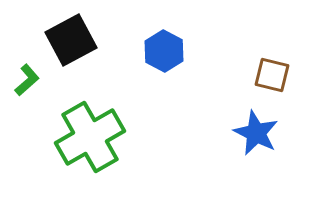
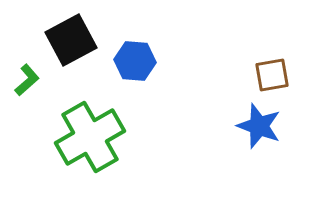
blue hexagon: moved 29 px left, 10 px down; rotated 24 degrees counterclockwise
brown square: rotated 24 degrees counterclockwise
blue star: moved 3 px right, 7 px up; rotated 6 degrees counterclockwise
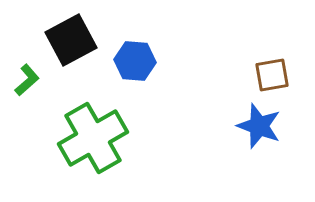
green cross: moved 3 px right, 1 px down
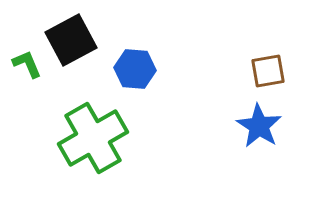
blue hexagon: moved 8 px down
brown square: moved 4 px left, 4 px up
green L-shape: moved 16 px up; rotated 72 degrees counterclockwise
blue star: rotated 12 degrees clockwise
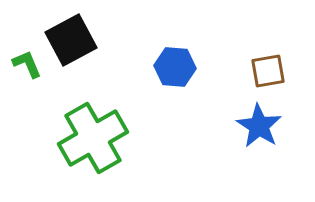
blue hexagon: moved 40 px right, 2 px up
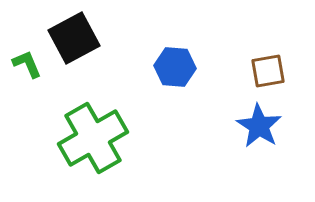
black square: moved 3 px right, 2 px up
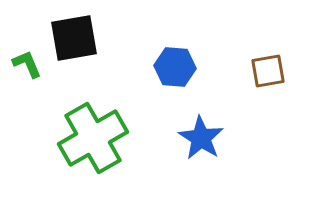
black square: rotated 18 degrees clockwise
blue star: moved 58 px left, 12 px down
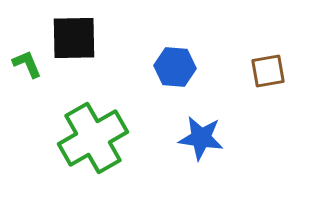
black square: rotated 9 degrees clockwise
blue star: rotated 24 degrees counterclockwise
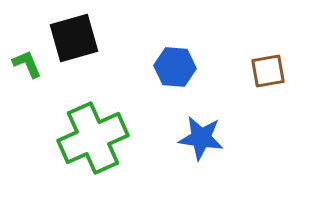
black square: rotated 15 degrees counterclockwise
green cross: rotated 6 degrees clockwise
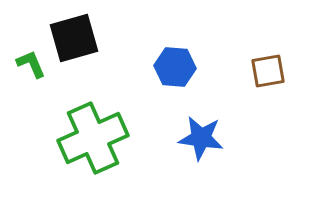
green L-shape: moved 4 px right
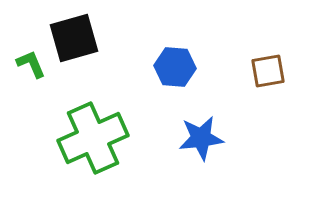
blue star: rotated 15 degrees counterclockwise
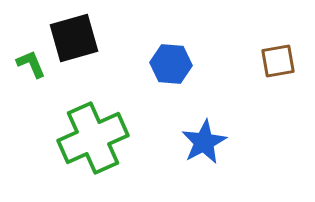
blue hexagon: moved 4 px left, 3 px up
brown square: moved 10 px right, 10 px up
blue star: moved 3 px right, 4 px down; rotated 21 degrees counterclockwise
